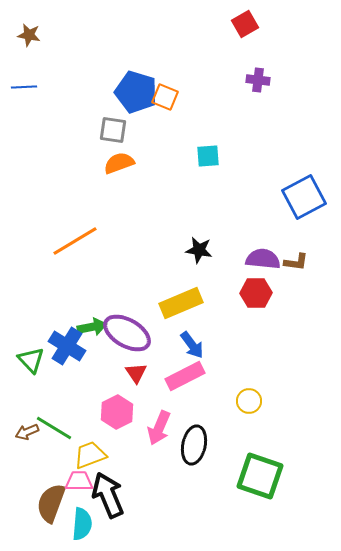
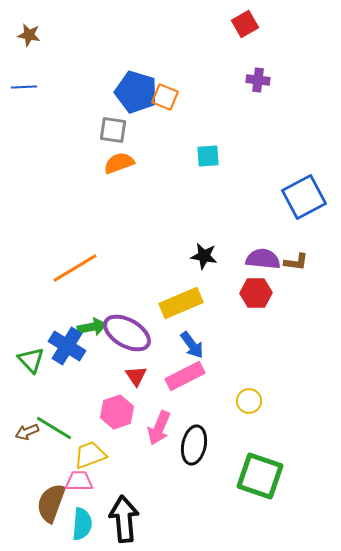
orange line: moved 27 px down
black star: moved 5 px right, 6 px down
red triangle: moved 3 px down
pink hexagon: rotated 8 degrees clockwise
black arrow: moved 16 px right, 24 px down; rotated 18 degrees clockwise
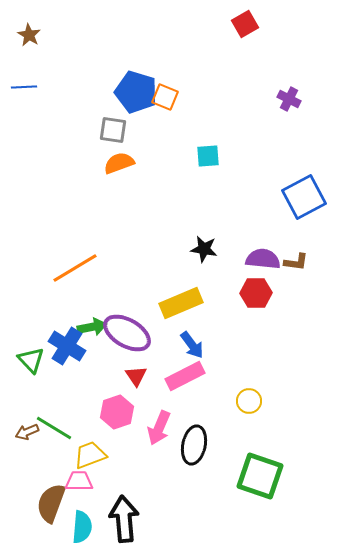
brown star: rotated 20 degrees clockwise
purple cross: moved 31 px right, 19 px down; rotated 20 degrees clockwise
black star: moved 7 px up
cyan semicircle: moved 3 px down
